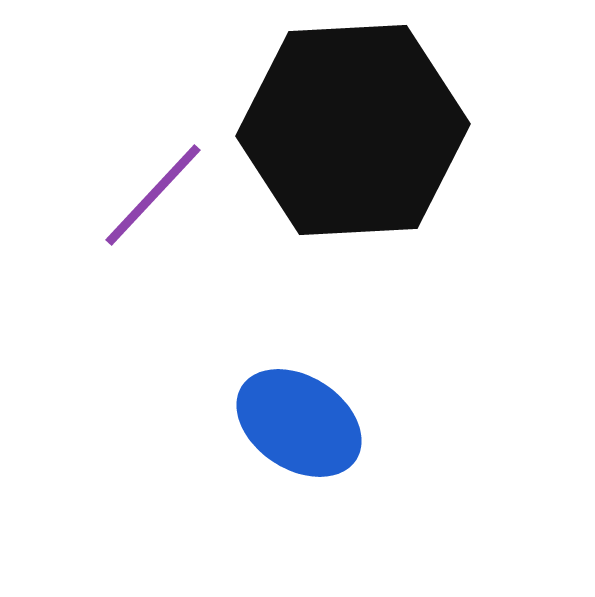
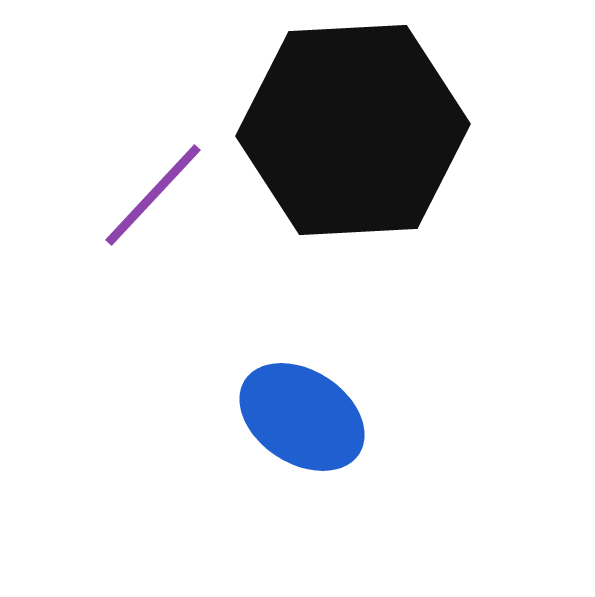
blue ellipse: moved 3 px right, 6 px up
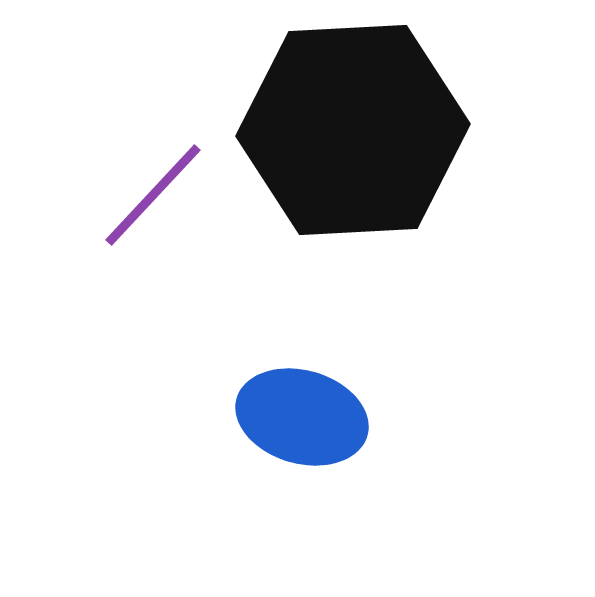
blue ellipse: rotated 17 degrees counterclockwise
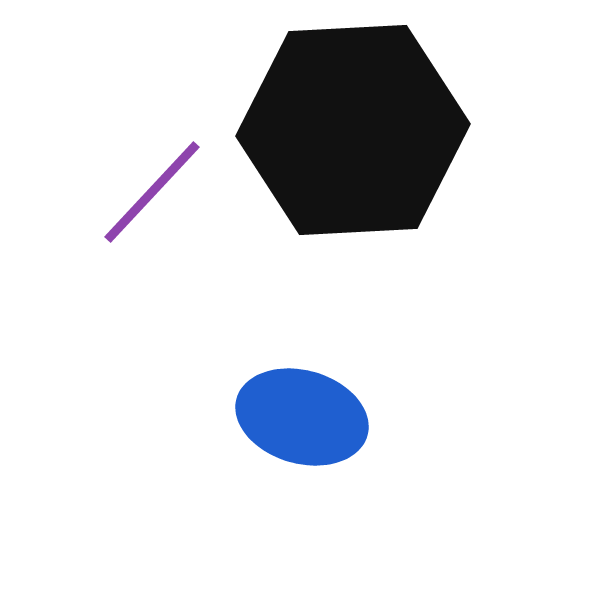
purple line: moved 1 px left, 3 px up
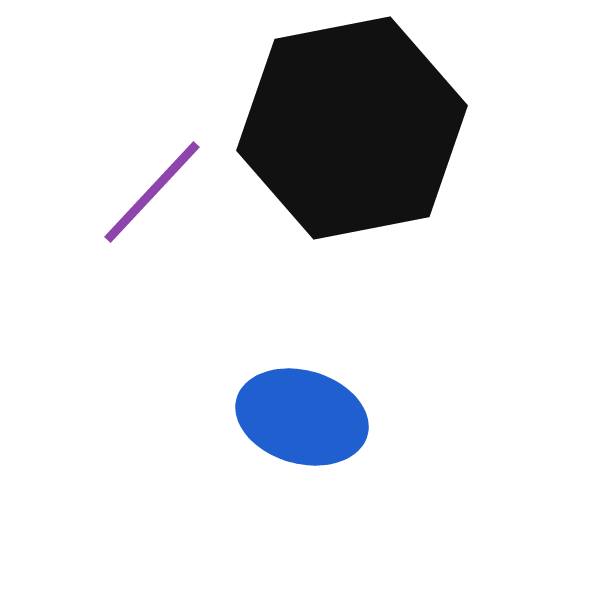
black hexagon: moved 1 px left, 2 px up; rotated 8 degrees counterclockwise
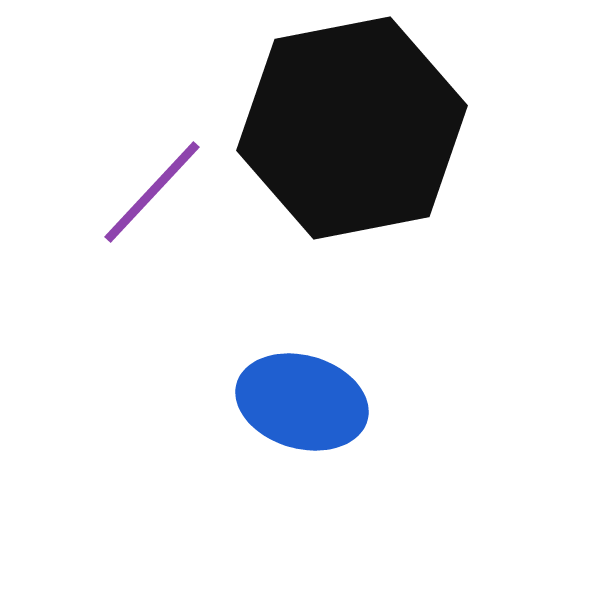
blue ellipse: moved 15 px up
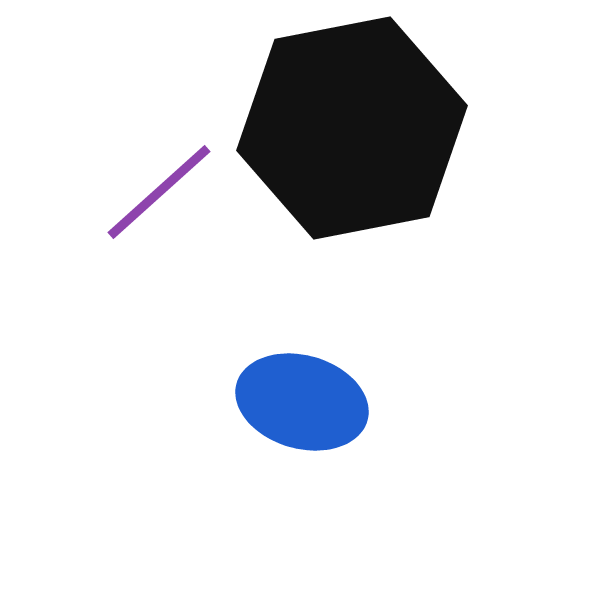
purple line: moved 7 px right; rotated 5 degrees clockwise
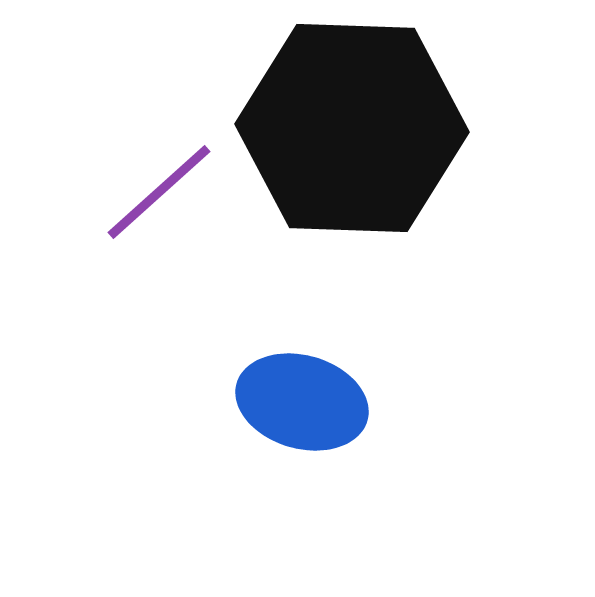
black hexagon: rotated 13 degrees clockwise
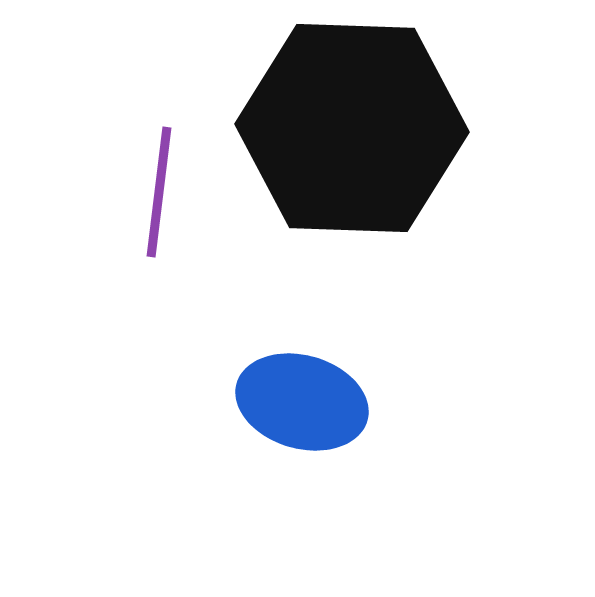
purple line: rotated 41 degrees counterclockwise
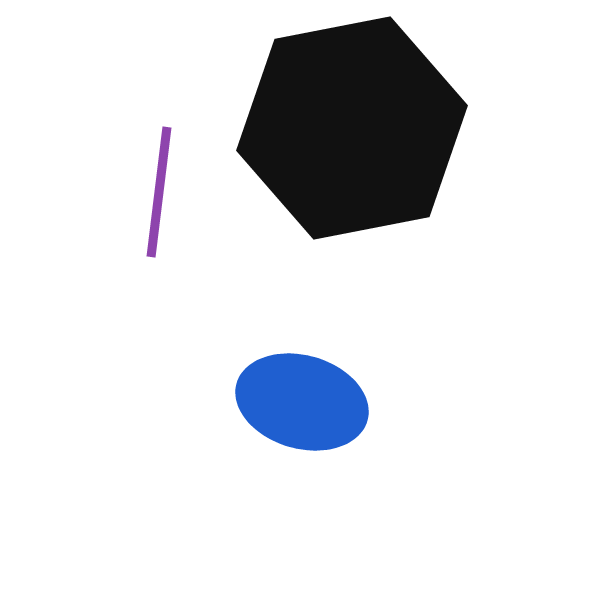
black hexagon: rotated 13 degrees counterclockwise
